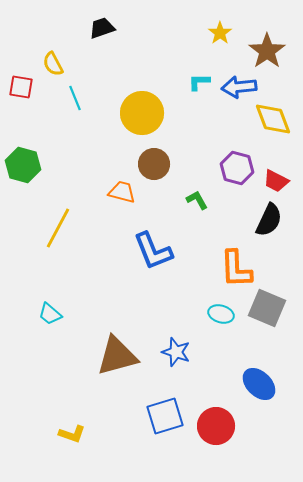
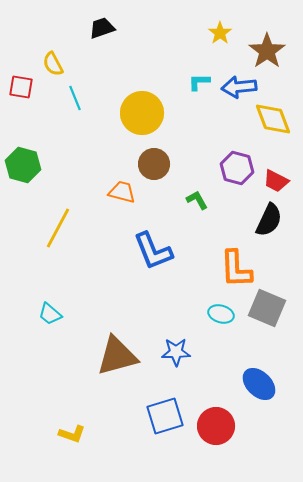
blue star: rotated 20 degrees counterclockwise
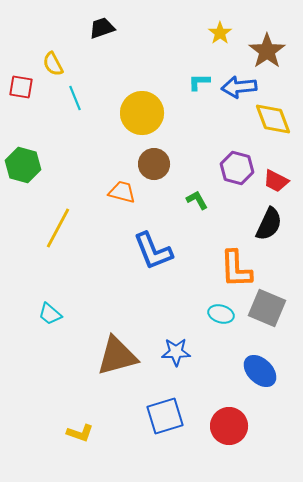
black semicircle: moved 4 px down
blue ellipse: moved 1 px right, 13 px up
red circle: moved 13 px right
yellow L-shape: moved 8 px right, 1 px up
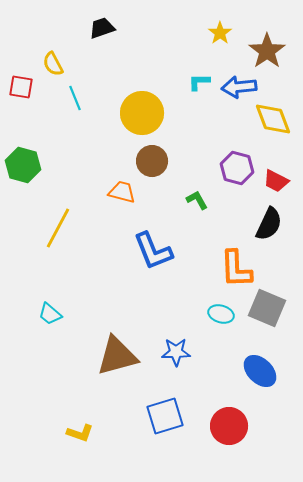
brown circle: moved 2 px left, 3 px up
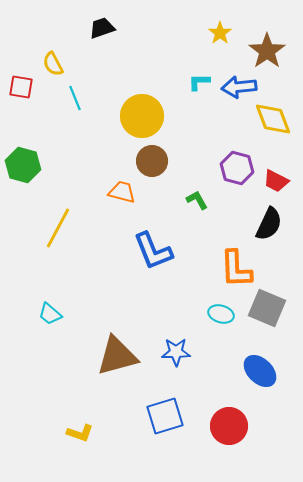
yellow circle: moved 3 px down
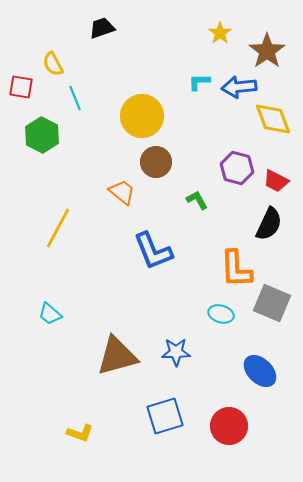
brown circle: moved 4 px right, 1 px down
green hexagon: moved 19 px right, 30 px up; rotated 12 degrees clockwise
orange trapezoid: rotated 24 degrees clockwise
gray square: moved 5 px right, 5 px up
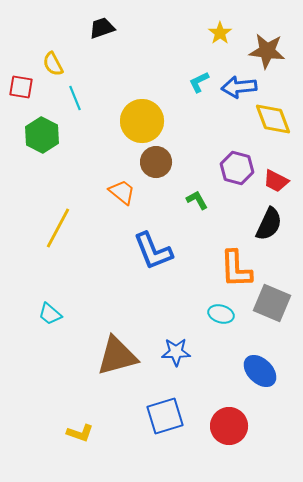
brown star: rotated 30 degrees counterclockwise
cyan L-shape: rotated 25 degrees counterclockwise
yellow circle: moved 5 px down
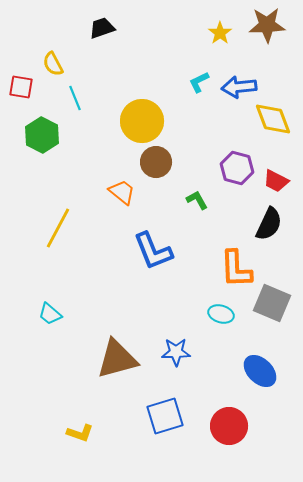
brown star: moved 26 px up; rotated 9 degrees counterclockwise
brown triangle: moved 3 px down
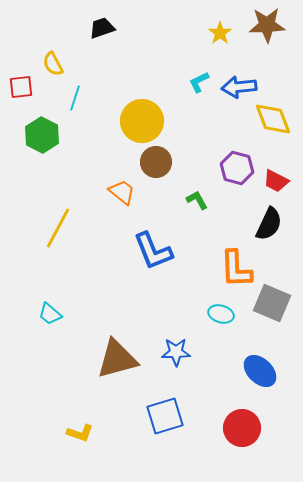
red square: rotated 15 degrees counterclockwise
cyan line: rotated 40 degrees clockwise
red circle: moved 13 px right, 2 px down
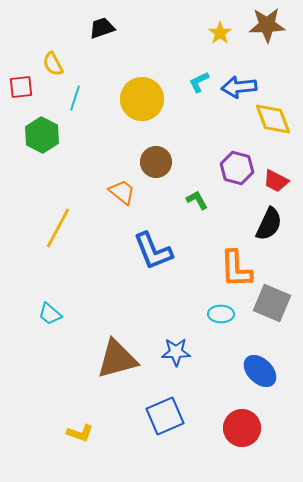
yellow circle: moved 22 px up
cyan ellipse: rotated 15 degrees counterclockwise
blue square: rotated 6 degrees counterclockwise
